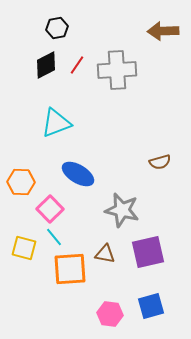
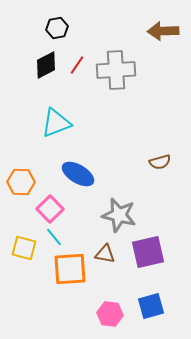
gray cross: moved 1 px left
gray star: moved 3 px left, 5 px down
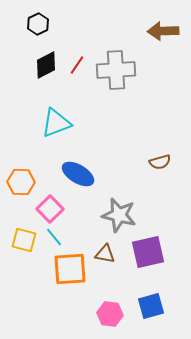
black hexagon: moved 19 px left, 4 px up; rotated 15 degrees counterclockwise
yellow square: moved 8 px up
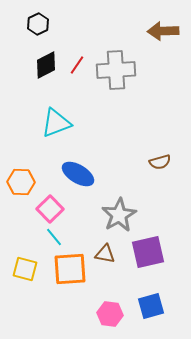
gray star: rotated 28 degrees clockwise
yellow square: moved 1 px right, 29 px down
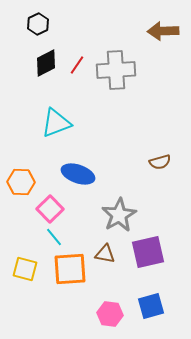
black diamond: moved 2 px up
blue ellipse: rotated 12 degrees counterclockwise
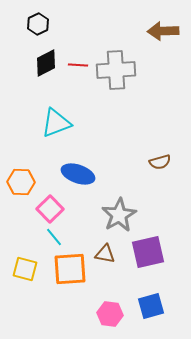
red line: moved 1 px right; rotated 60 degrees clockwise
